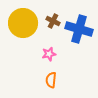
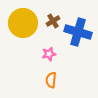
brown cross: rotated 32 degrees clockwise
blue cross: moved 1 px left, 3 px down
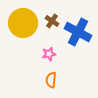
brown cross: moved 1 px left; rotated 24 degrees counterclockwise
blue cross: rotated 12 degrees clockwise
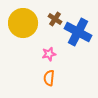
brown cross: moved 3 px right, 2 px up
orange semicircle: moved 2 px left, 2 px up
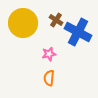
brown cross: moved 1 px right, 1 px down
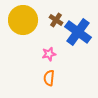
yellow circle: moved 3 px up
blue cross: rotated 8 degrees clockwise
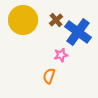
brown cross: rotated 16 degrees clockwise
pink star: moved 12 px right, 1 px down
orange semicircle: moved 2 px up; rotated 14 degrees clockwise
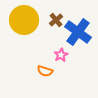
yellow circle: moved 1 px right
pink star: rotated 16 degrees counterclockwise
orange semicircle: moved 4 px left, 5 px up; rotated 91 degrees counterclockwise
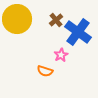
yellow circle: moved 7 px left, 1 px up
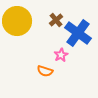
yellow circle: moved 2 px down
blue cross: moved 1 px down
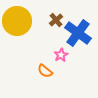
orange semicircle: rotated 21 degrees clockwise
